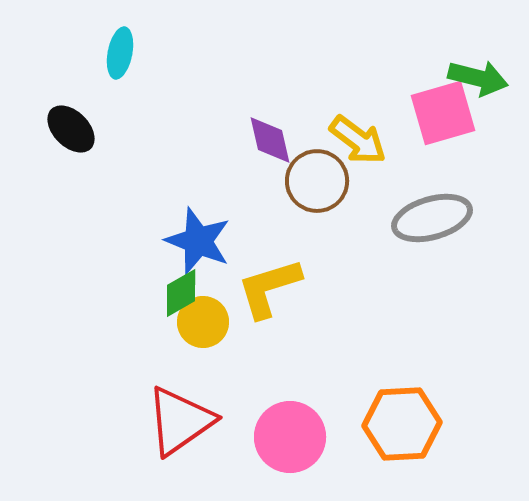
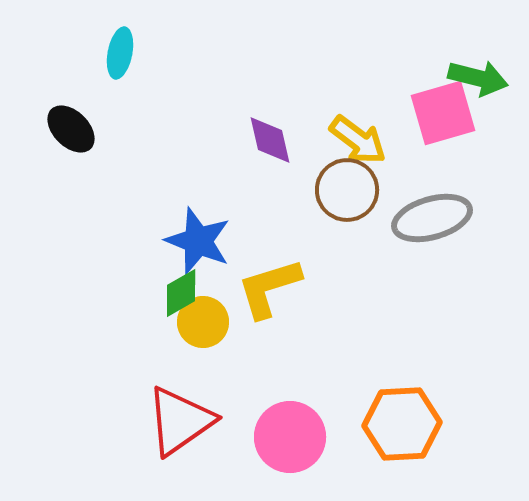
brown circle: moved 30 px right, 9 px down
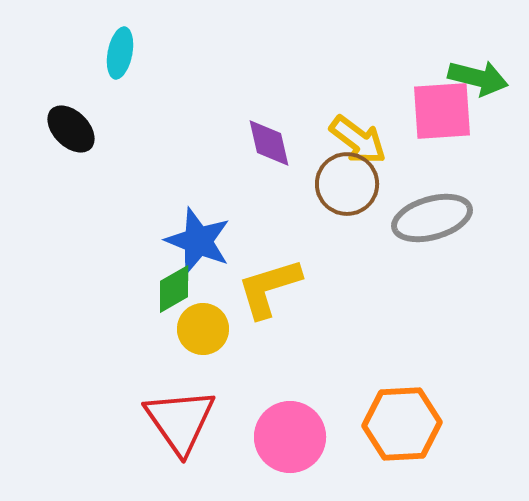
pink square: moved 1 px left, 2 px up; rotated 12 degrees clockwise
purple diamond: moved 1 px left, 3 px down
brown circle: moved 6 px up
green diamond: moved 7 px left, 4 px up
yellow circle: moved 7 px down
red triangle: rotated 30 degrees counterclockwise
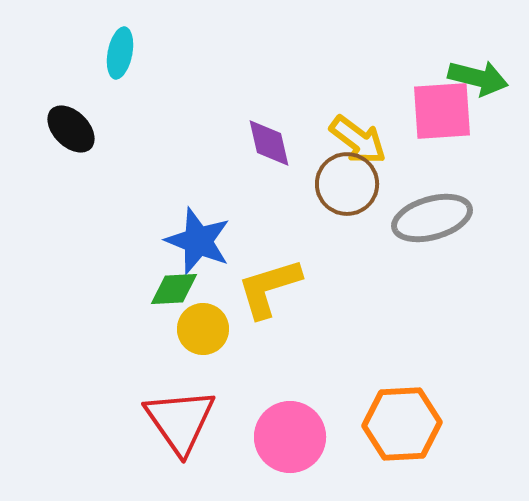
green diamond: rotated 27 degrees clockwise
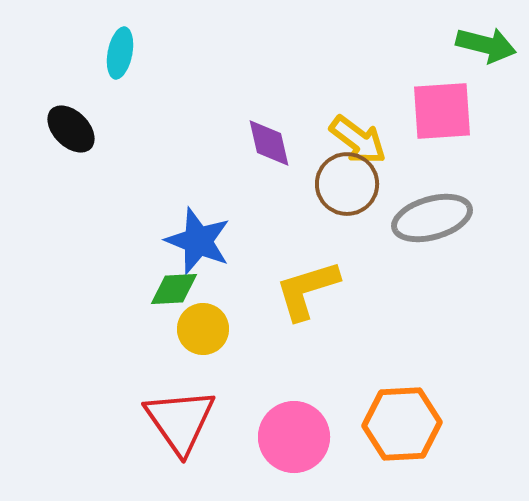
green arrow: moved 8 px right, 33 px up
yellow L-shape: moved 38 px right, 2 px down
pink circle: moved 4 px right
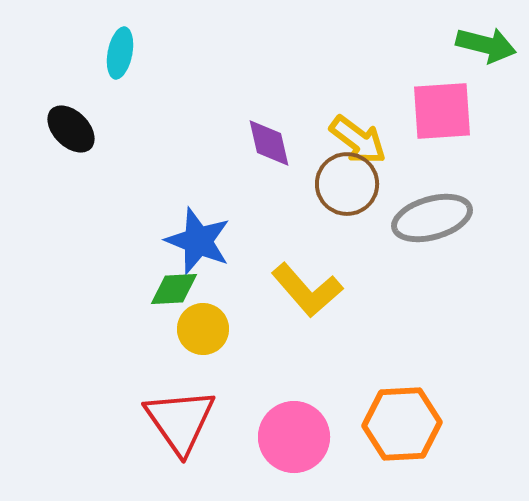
yellow L-shape: rotated 114 degrees counterclockwise
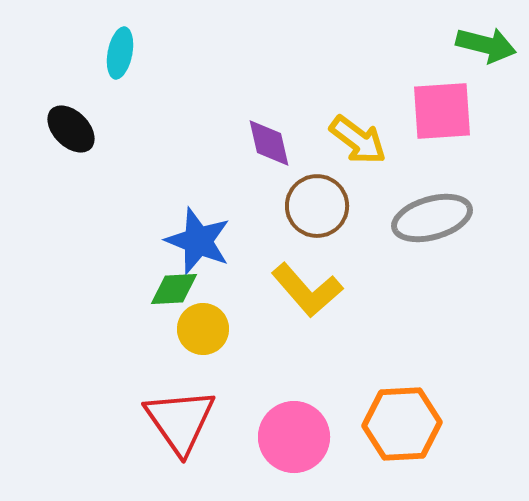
brown circle: moved 30 px left, 22 px down
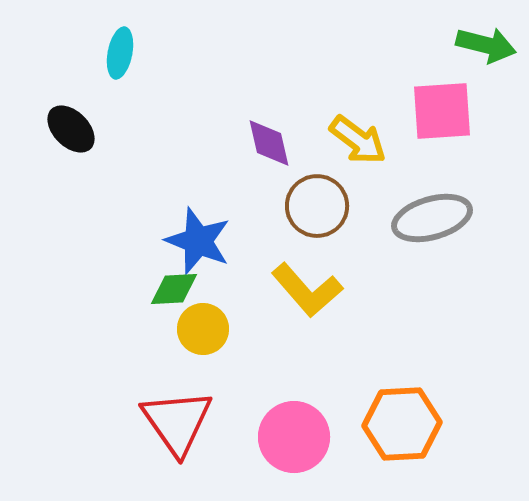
red triangle: moved 3 px left, 1 px down
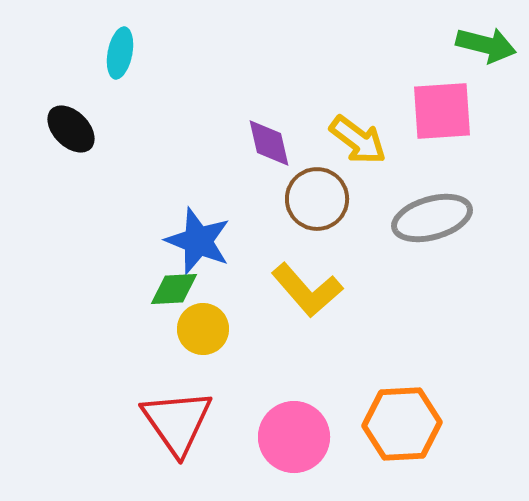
brown circle: moved 7 px up
